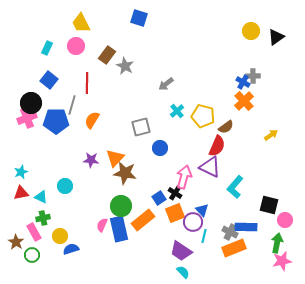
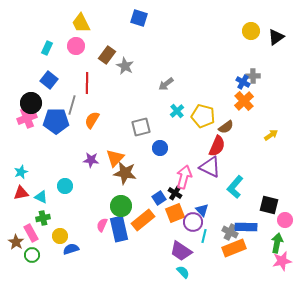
pink rectangle at (34, 232): moved 3 px left, 1 px down
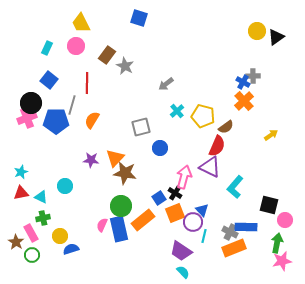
yellow circle at (251, 31): moved 6 px right
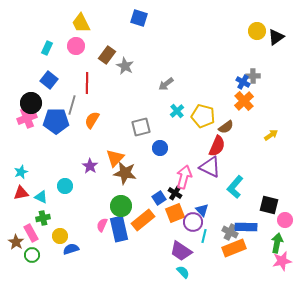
purple star at (91, 160): moved 1 px left, 6 px down; rotated 28 degrees clockwise
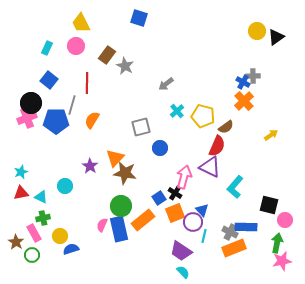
pink rectangle at (31, 233): moved 3 px right
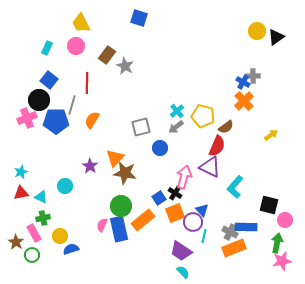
gray arrow at (166, 84): moved 10 px right, 43 px down
black circle at (31, 103): moved 8 px right, 3 px up
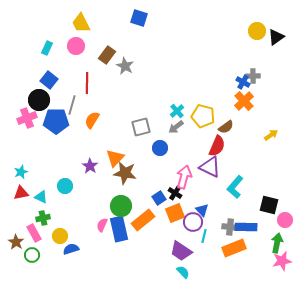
gray cross at (230, 232): moved 5 px up; rotated 21 degrees counterclockwise
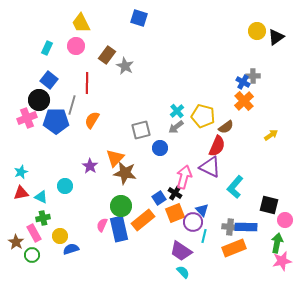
gray square at (141, 127): moved 3 px down
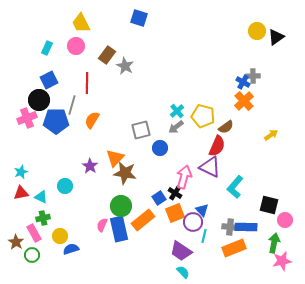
blue square at (49, 80): rotated 24 degrees clockwise
green arrow at (277, 243): moved 3 px left
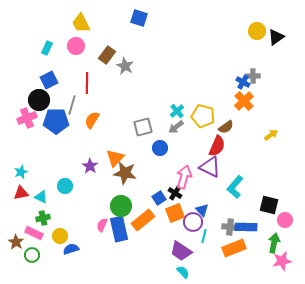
gray square at (141, 130): moved 2 px right, 3 px up
pink rectangle at (34, 233): rotated 36 degrees counterclockwise
